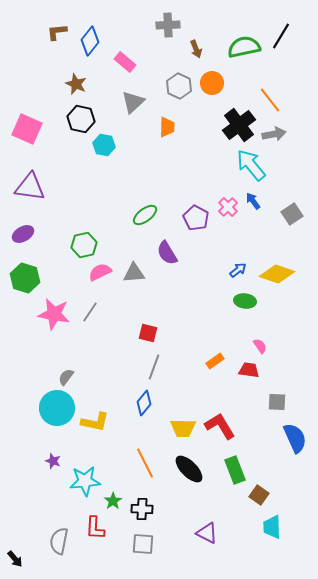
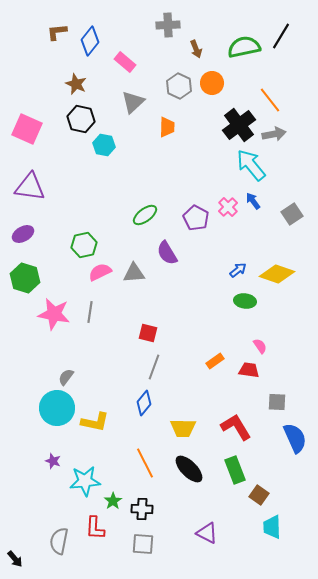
gray line at (90, 312): rotated 25 degrees counterclockwise
red L-shape at (220, 426): moved 16 px right, 1 px down
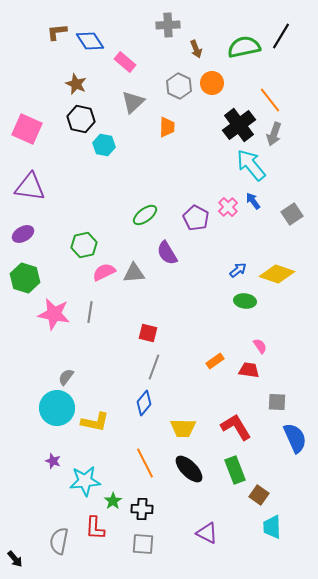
blue diamond at (90, 41): rotated 72 degrees counterclockwise
gray arrow at (274, 134): rotated 120 degrees clockwise
pink semicircle at (100, 272): moved 4 px right
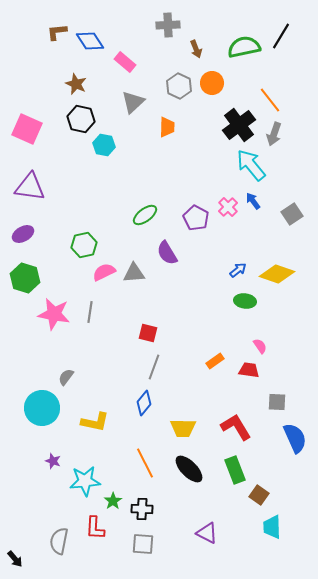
cyan circle at (57, 408): moved 15 px left
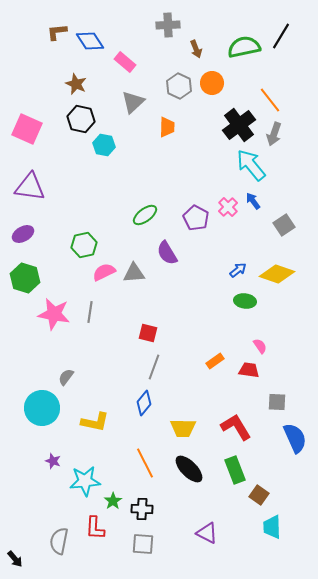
gray square at (292, 214): moved 8 px left, 11 px down
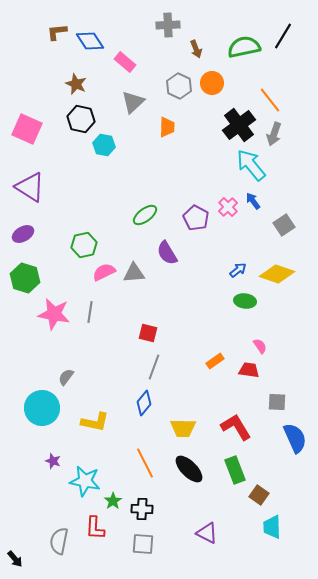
black line at (281, 36): moved 2 px right
purple triangle at (30, 187): rotated 24 degrees clockwise
cyan star at (85, 481): rotated 16 degrees clockwise
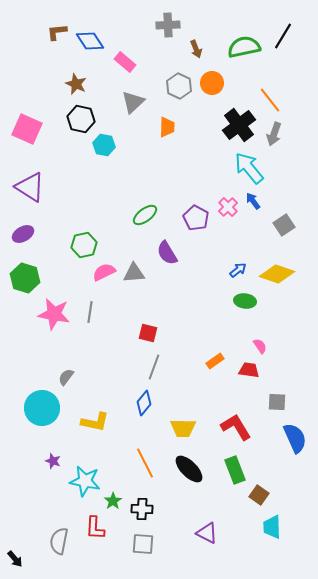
cyan arrow at (251, 165): moved 2 px left, 3 px down
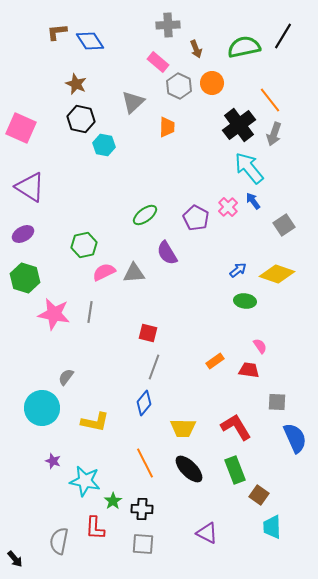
pink rectangle at (125, 62): moved 33 px right
pink square at (27, 129): moved 6 px left, 1 px up
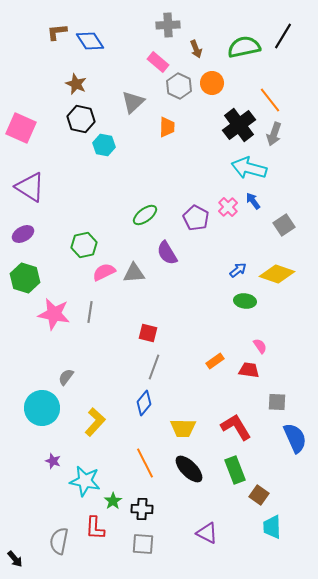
cyan arrow at (249, 168): rotated 36 degrees counterclockwise
yellow L-shape at (95, 422): rotated 60 degrees counterclockwise
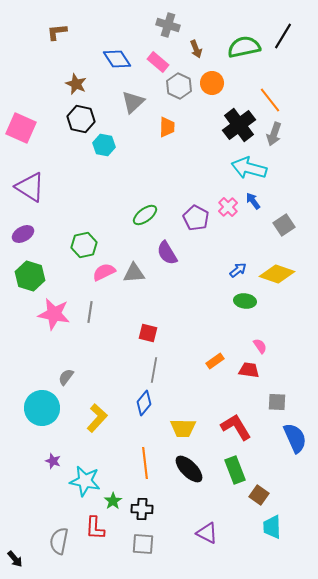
gray cross at (168, 25): rotated 20 degrees clockwise
blue diamond at (90, 41): moved 27 px right, 18 px down
green hexagon at (25, 278): moved 5 px right, 2 px up
gray line at (154, 367): moved 3 px down; rotated 10 degrees counterclockwise
yellow L-shape at (95, 422): moved 2 px right, 4 px up
orange line at (145, 463): rotated 20 degrees clockwise
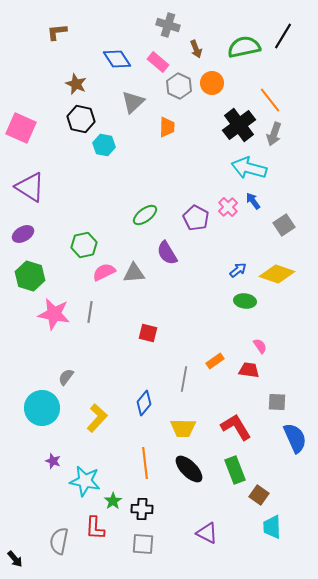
gray line at (154, 370): moved 30 px right, 9 px down
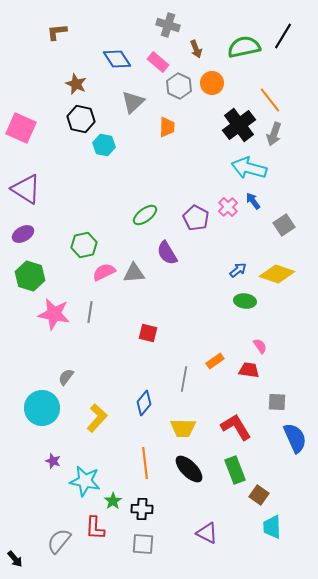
purple triangle at (30, 187): moved 4 px left, 2 px down
gray semicircle at (59, 541): rotated 28 degrees clockwise
